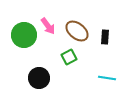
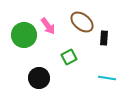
brown ellipse: moved 5 px right, 9 px up
black rectangle: moved 1 px left, 1 px down
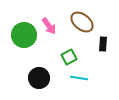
pink arrow: moved 1 px right
black rectangle: moved 1 px left, 6 px down
cyan line: moved 28 px left
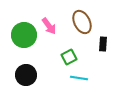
brown ellipse: rotated 25 degrees clockwise
black circle: moved 13 px left, 3 px up
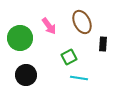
green circle: moved 4 px left, 3 px down
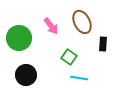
pink arrow: moved 2 px right
green circle: moved 1 px left
green square: rotated 28 degrees counterclockwise
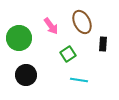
green square: moved 1 px left, 3 px up; rotated 21 degrees clockwise
cyan line: moved 2 px down
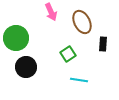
pink arrow: moved 14 px up; rotated 12 degrees clockwise
green circle: moved 3 px left
black circle: moved 8 px up
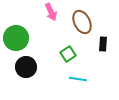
cyan line: moved 1 px left, 1 px up
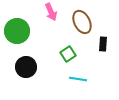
green circle: moved 1 px right, 7 px up
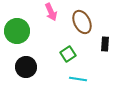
black rectangle: moved 2 px right
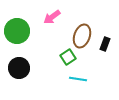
pink arrow: moved 1 px right, 5 px down; rotated 78 degrees clockwise
brown ellipse: moved 14 px down; rotated 45 degrees clockwise
black rectangle: rotated 16 degrees clockwise
green square: moved 3 px down
black circle: moved 7 px left, 1 px down
